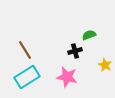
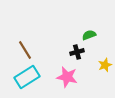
black cross: moved 2 px right, 1 px down
yellow star: rotated 24 degrees clockwise
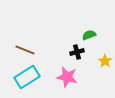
brown line: rotated 36 degrees counterclockwise
yellow star: moved 4 px up; rotated 16 degrees counterclockwise
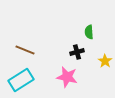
green semicircle: moved 3 px up; rotated 72 degrees counterclockwise
cyan rectangle: moved 6 px left, 3 px down
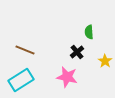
black cross: rotated 24 degrees counterclockwise
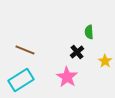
pink star: rotated 20 degrees clockwise
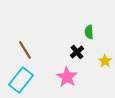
brown line: rotated 36 degrees clockwise
cyan rectangle: rotated 20 degrees counterclockwise
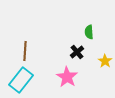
brown line: moved 1 px down; rotated 36 degrees clockwise
